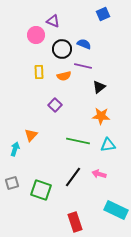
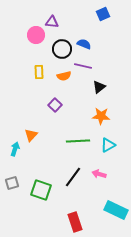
purple triangle: moved 1 px left, 1 px down; rotated 16 degrees counterclockwise
green line: rotated 15 degrees counterclockwise
cyan triangle: rotated 21 degrees counterclockwise
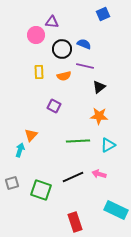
purple line: moved 2 px right
purple square: moved 1 px left, 1 px down; rotated 16 degrees counterclockwise
orange star: moved 2 px left
cyan arrow: moved 5 px right, 1 px down
black line: rotated 30 degrees clockwise
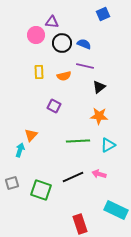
black circle: moved 6 px up
red rectangle: moved 5 px right, 2 px down
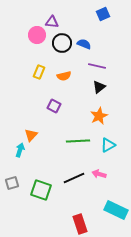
pink circle: moved 1 px right
purple line: moved 12 px right
yellow rectangle: rotated 24 degrees clockwise
orange star: rotated 30 degrees counterclockwise
black line: moved 1 px right, 1 px down
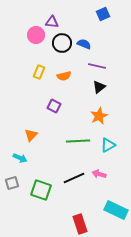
pink circle: moved 1 px left
cyan arrow: moved 8 px down; rotated 96 degrees clockwise
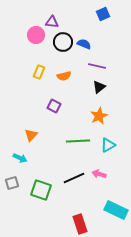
black circle: moved 1 px right, 1 px up
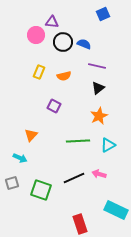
black triangle: moved 1 px left, 1 px down
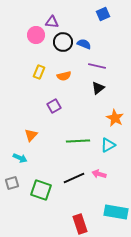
purple square: rotated 32 degrees clockwise
orange star: moved 16 px right, 2 px down; rotated 18 degrees counterclockwise
cyan rectangle: moved 2 px down; rotated 15 degrees counterclockwise
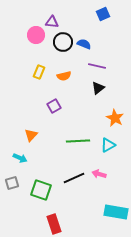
red rectangle: moved 26 px left
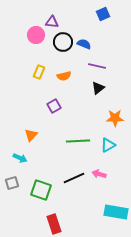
orange star: rotated 30 degrees counterclockwise
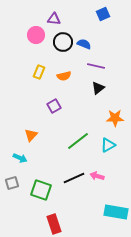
purple triangle: moved 2 px right, 3 px up
purple line: moved 1 px left
green line: rotated 35 degrees counterclockwise
pink arrow: moved 2 px left, 2 px down
